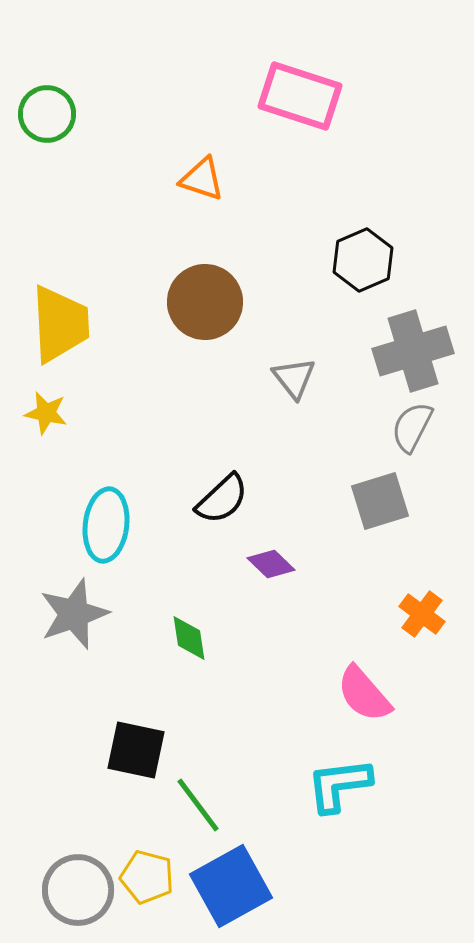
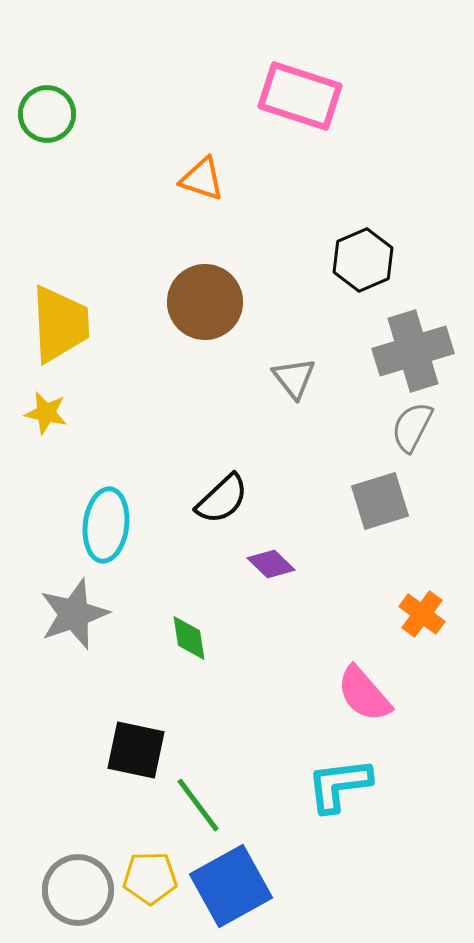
yellow pentagon: moved 3 px right, 1 px down; rotated 16 degrees counterclockwise
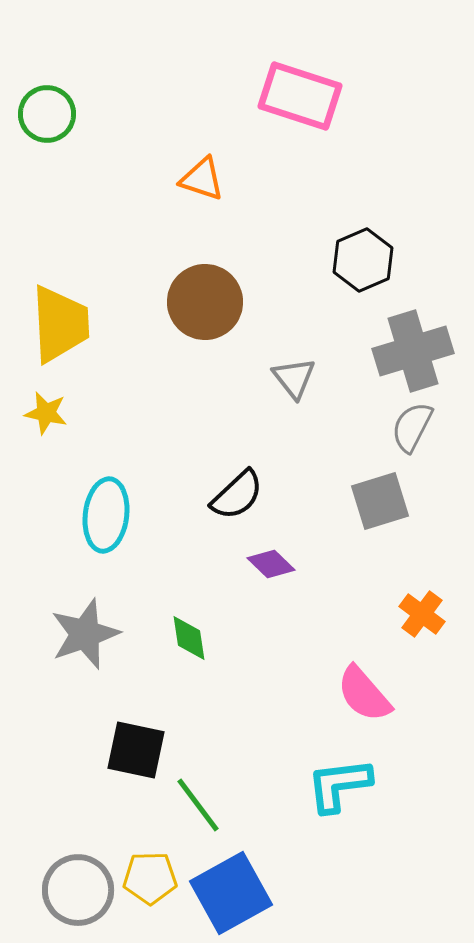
black semicircle: moved 15 px right, 4 px up
cyan ellipse: moved 10 px up
gray star: moved 11 px right, 20 px down
blue square: moved 7 px down
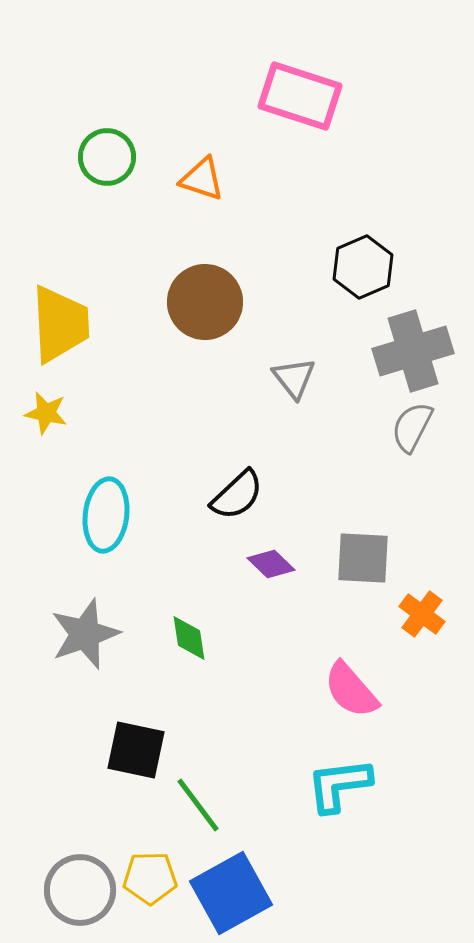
green circle: moved 60 px right, 43 px down
black hexagon: moved 7 px down
gray square: moved 17 px left, 57 px down; rotated 20 degrees clockwise
pink semicircle: moved 13 px left, 4 px up
gray circle: moved 2 px right
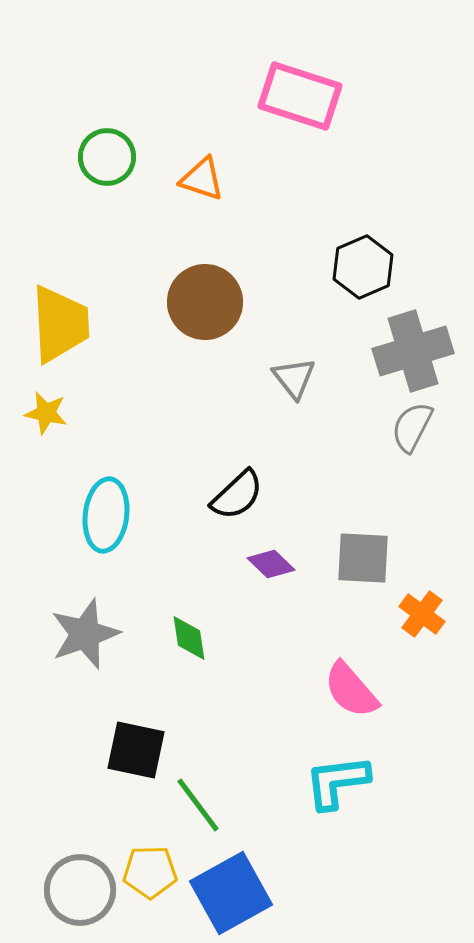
cyan L-shape: moved 2 px left, 3 px up
yellow pentagon: moved 6 px up
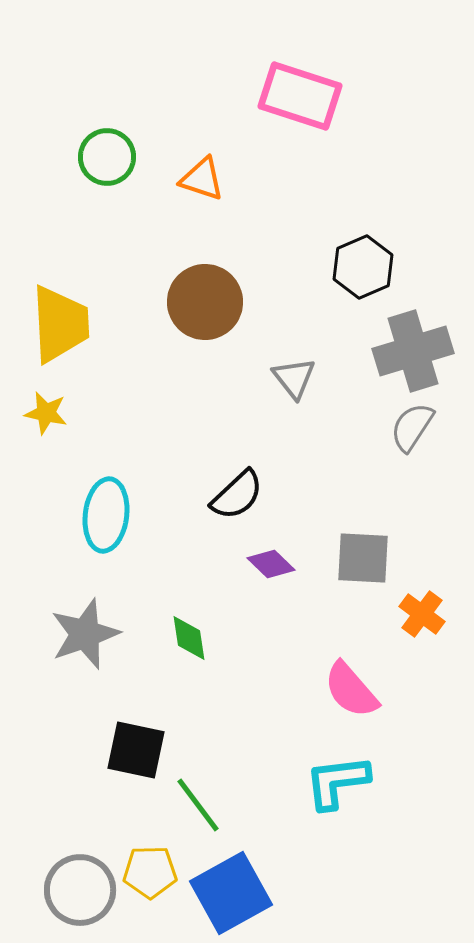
gray semicircle: rotated 6 degrees clockwise
